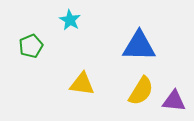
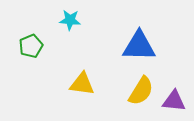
cyan star: rotated 25 degrees counterclockwise
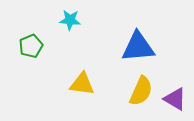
blue triangle: moved 1 px left, 1 px down; rotated 6 degrees counterclockwise
yellow semicircle: rotated 8 degrees counterclockwise
purple triangle: moved 1 px right, 2 px up; rotated 25 degrees clockwise
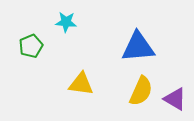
cyan star: moved 4 px left, 2 px down
yellow triangle: moved 1 px left
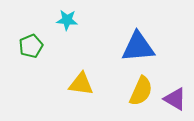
cyan star: moved 1 px right, 2 px up
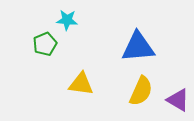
green pentagon: moved 14 px right, 2 px up
purple triangle: moved 3 px right, 1 px down
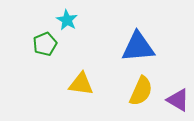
cyan star: rotated 25 degrees clockwise
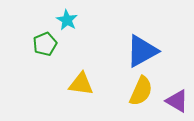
blue triangle: moved 4 px right, 4 px down; rotated 24 degrees counterclockwise
purple triangle: moved 1 px left, 1 px down
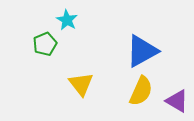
yellow triangle: rotated 44 degrees clockwise
